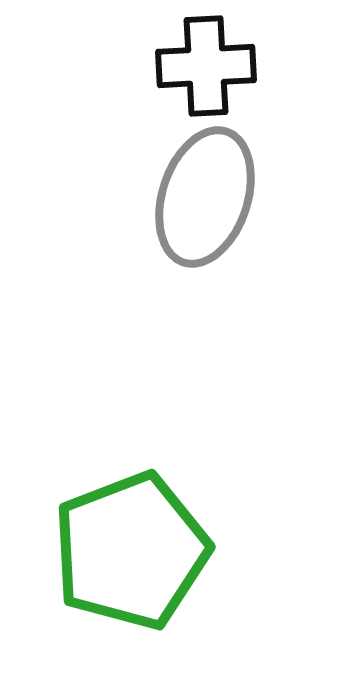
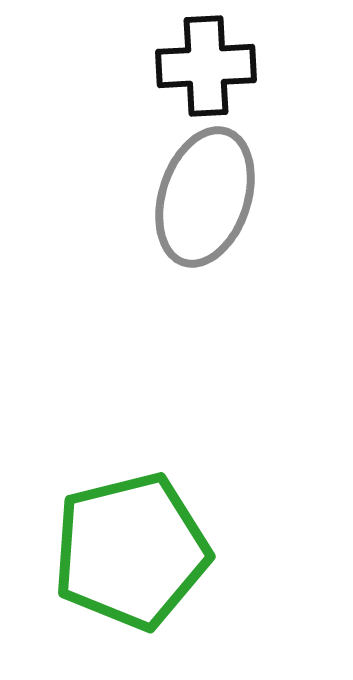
green pentagon: rotated 7 degrees clockwise
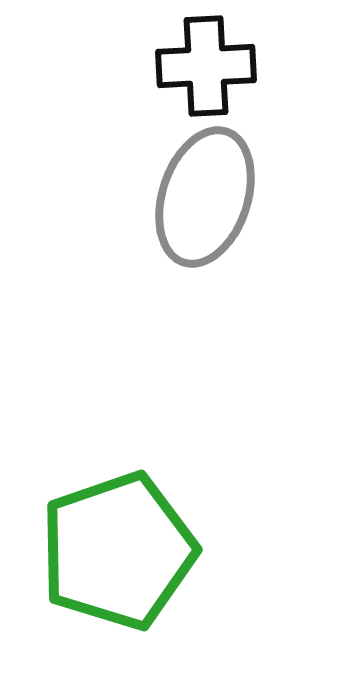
green pentagon: moved 13 px left; rotated 5 degrees counterclockwise
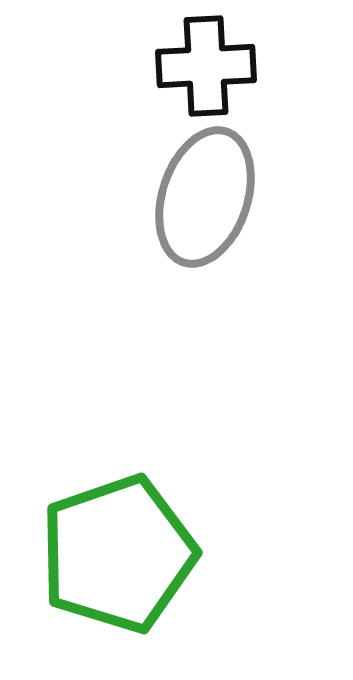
green pentagon: moved 3 px down
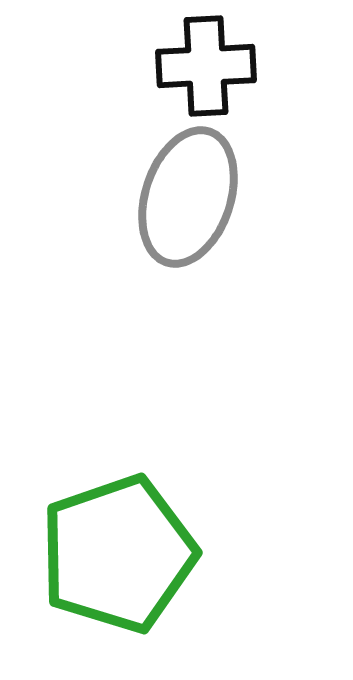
gray ellipse: moved 17 px left
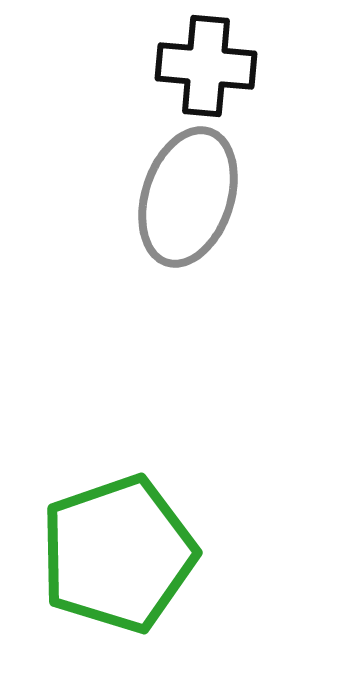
black cross: rotated 8 degrees clockwise
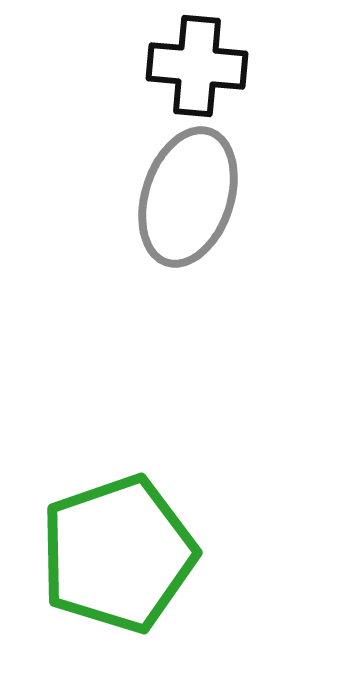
black cross: moved 9 px left
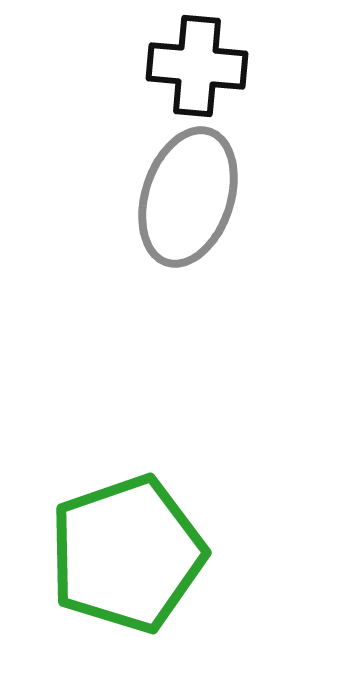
green pentagon: moved 9 px right
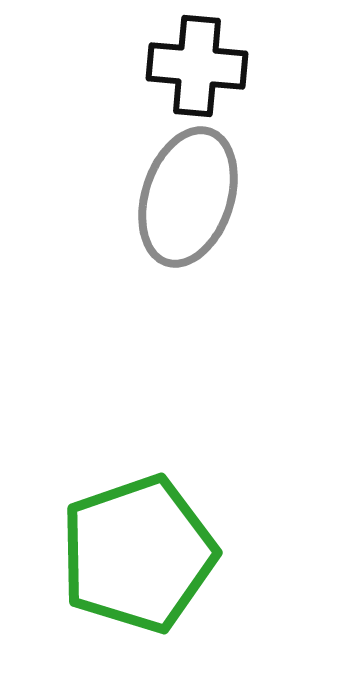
green pentagon: moved 11 px right
